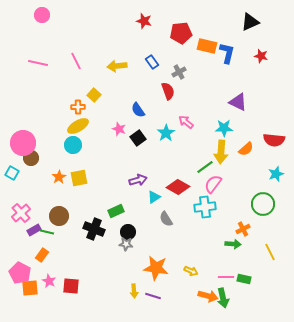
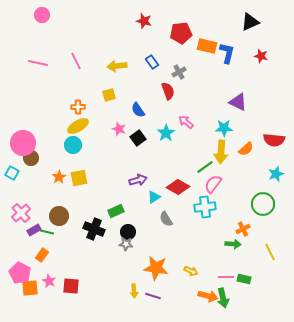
yellow square at (94, 95): moved 15 px right; rotated 32 degrees clockwise
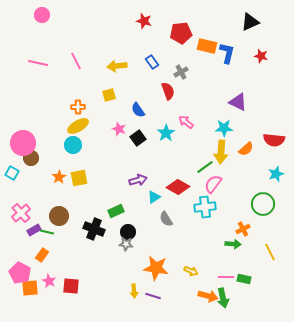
gray cross at (179, 72): moved 2 px right
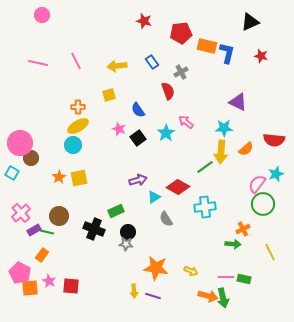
pink circle at (23, 143): moved 3 px left
pink semicircle at (213, 184): moved 44 px right
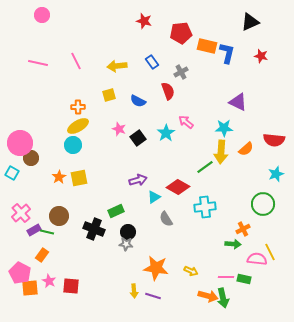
blue semicircle at (138, 110): moved 9 px up; rotated 28 degrees counterclockwise
pink semicircle at (257, 184): moved 75 px down; rotated 60 degrees clockwise
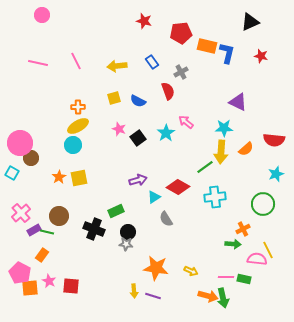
yellow square at (109, 95): moved 5 px right, 3 px down
cyan cross at (205, 207): moved 10 px right, 10 px up
yellow line at (270, 252): moved 2 px left, 2 px up
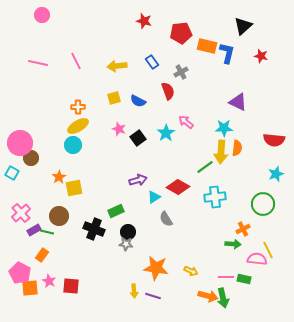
black triangle at (250, 22): moved 7 px left, 4 px down; rotated 18 degrees counterclockwise
orange semicircle at (246, 149): moved 9 px left, 1 px up; rotated 42 degrees counterclockwise
yellow square at (79, 178): moved 5 px left, 10 px down
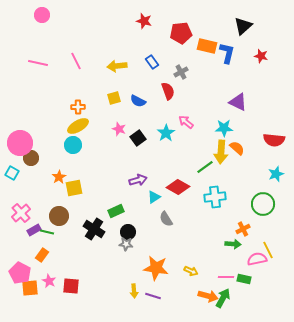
orange semicircle at (237, 148): rotated 56 degrees counterclockwise
black cross at (94, 229): rotated 10 degrees clockwise
pink semicircle at (257, 259): rotated 18 degrees counterclockwise
green arrow at (223, 298): rotated 138 degrees counterclockwise
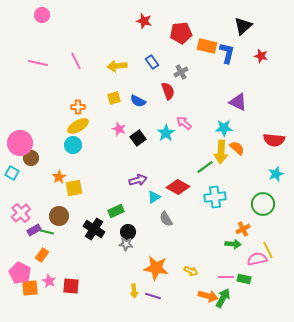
pink arrow at (186, 122): moved 2 px left, 1 px down
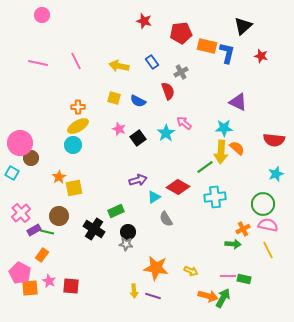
yellow arrow at (117, 66): moved 2 px right; rotated 18 degrees clockwise
yellow square at (114, 98): rotated 32 degrees clockwise
pink semicircle at (257, 259): moved 11 px right, 34 px up; rotated 24 degrees clockwise
pink line at (226, 277): moved 2 px right, 1 px up
